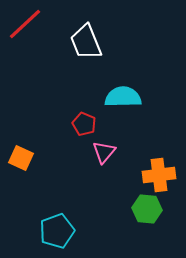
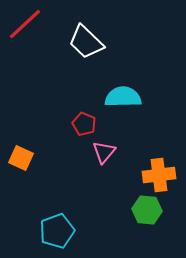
white trapezoid: rotated 24 degrees counterclockwise
green hexagon: moved 1 px down
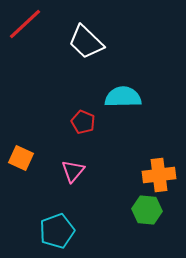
red pentagon: moved 1 px left, 2 px up
pink triangle: moved 31 px left, 19 px down
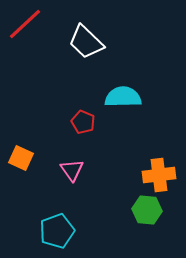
pink triangle: moved 1 px left, 1 px up; rotated 15 degrees counterclockwise
